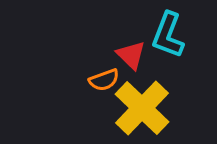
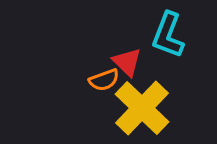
red triangle: moved 4 px left, 7 px down
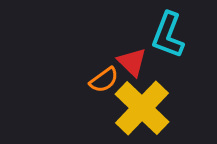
red triangle: moved 5 px right
orange semicircle: rotated 16 degrees counterclockwise
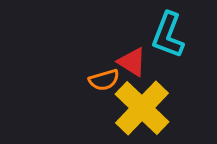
red triangle: rotated 12 degrees counterclockwise
orange semicircle: rotated 20 degrees clockwise
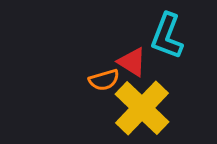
cyan L-shape: moved 1 px left, 1 px down
